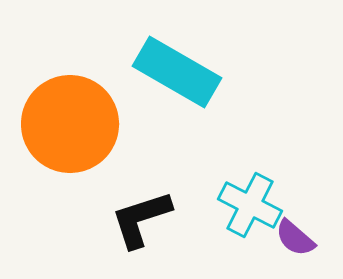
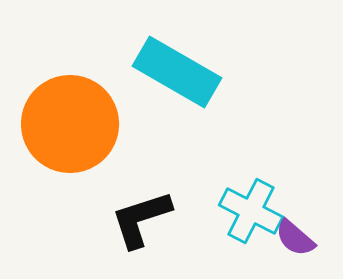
cyan cross: moved 1 px right, 6 px down
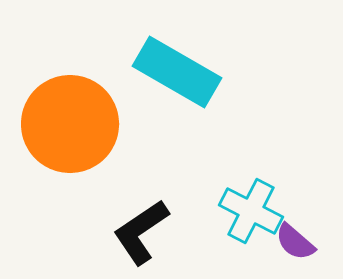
black L-shape: moved 13 px down; rotated 16 degrees counterclockwise
purple semicircle: moved 4 px down
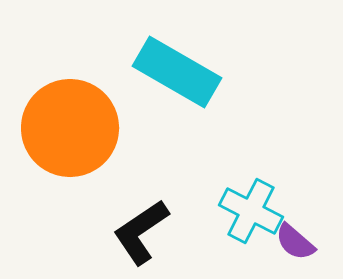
orange circle: moved 4 px down
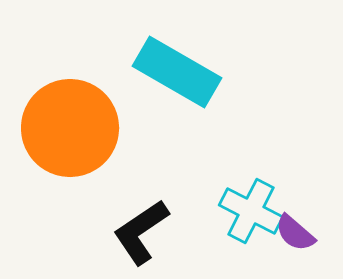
purple semicircle: moved 9 px up
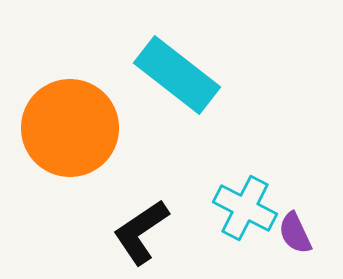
cyan rectangle: moved 3 px down; rotated 8 degrees clockwise
cyan cross: moved 6 px left, 3 px up
purple semicircle: rotated 24 degrees clockwise
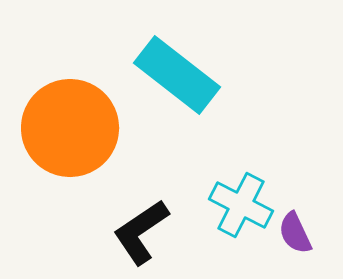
cyan cross: moved 4 px left, 3 px up
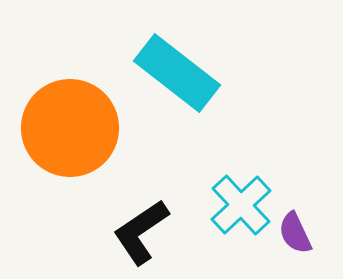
cyan rectangle: moved 2 px up
cyan cross: rotated 20 degrees clockwise
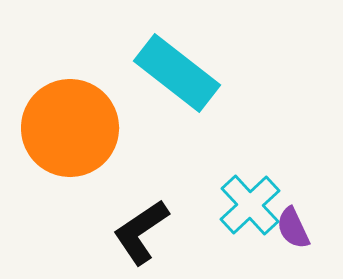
cyan cross: moved 9 px right
purple semicircle: moved 2 px left, 5 px up
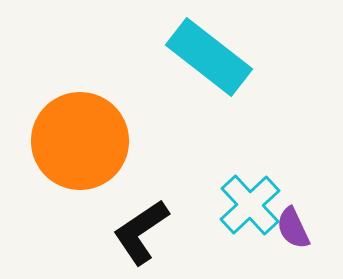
cyan rectangle: moved 32 px right, 16 px up
orange circle: moved 10 px right, 13 px down
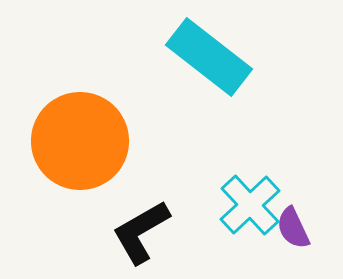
black L-shape: rotated 4 degrees clockwise
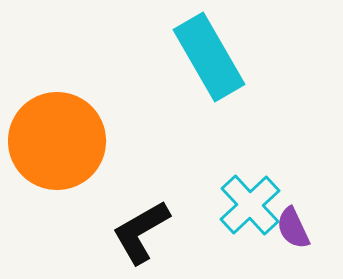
cyan rectangle: rotated 22 degrees clockwise
orange circle: moved 23 px left
